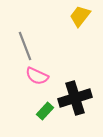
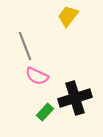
yellow trapezoid: moved 12 px left
green rectangle: moved 1 px down
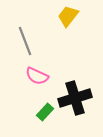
gray line: moved 5 px up
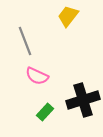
black cross: moved 8 px right, 2 px down
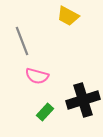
yellow trapezoid: rotated 100 degrees counterclockwise
gray line: moved 3 px left
pink semicircle: rotated 10 degrees counterclockwise
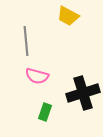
gray line: moved 4 px right; rotated 16 degrees clockwise
black cross: moved 7 px up
green rectangle: rotated 24 degrees counterclockwise
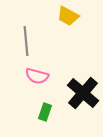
black cross: rotated 32 degrees counterclockwise
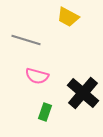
yellow trapezoid: moved 1 px down
gray line: moved 1 px up; rotated 68 degrees counterclockwise
